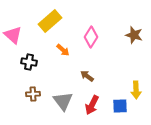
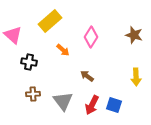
yellow arrow: moved 13 px up
blue square: moved 6 px left, 1 px up; rotated 21 degrees clockwise
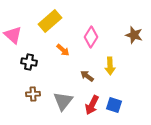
yellow arrow: moved 26 px left, 11 px up
gray triangle: rotated 15 degrees clockwise
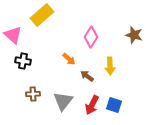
yellow rectangle: moved 8 px left, 6 px up
orange arrow: moved 6 px right, 9 px down
black cross: moved 6 px left, 1 px up
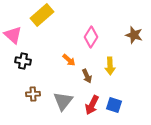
orange arrow: moved 1 px down
brown arrow: rotated 152 degrees counterclockwise
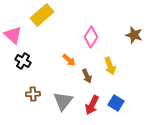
black cross: rotated 21 degrees clockwise
yellow arrow: rotated 18 degrees counterclockwise
blue square: moved 2 px right, 2 px up; rotated 14 degrees clockwise
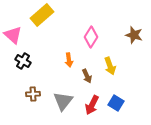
orange arrow: rotated 40 degrees clockwise
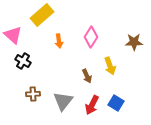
brown star: moved 7 px down; rotated 18 degrees counterclockwise
orange arrow: moved 10 px left, 19 px up
